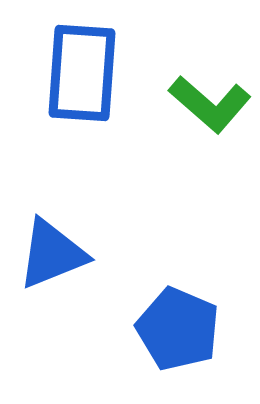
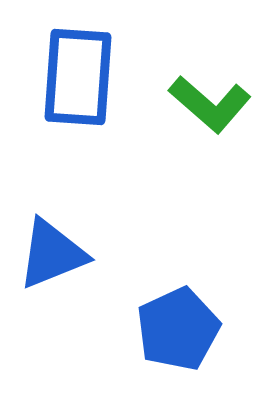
blue rectangle: moved 4 px left, 4 px down
blue pentagon: rotated 24 degrees clockwise
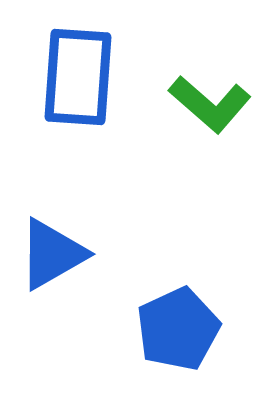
blue triangle: rotated 8 degrees counterclockwise
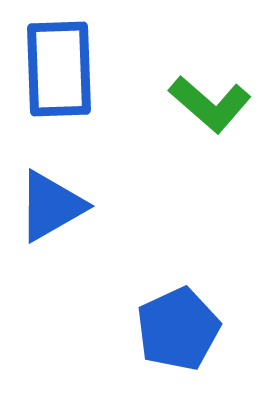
blue rectangle: moved 19 px left, 8 px up; rotated 6 degrees counterclockwise
blue triangle: moved 1 px left, 48 px up
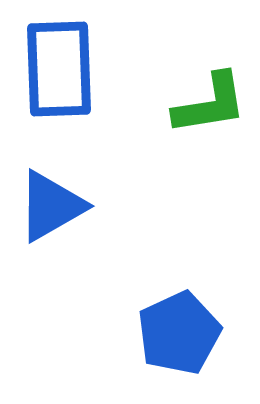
green L-shape: rotated 50 degrees counterclockwise
blue pentagon: moved 1 px right, 4 px down
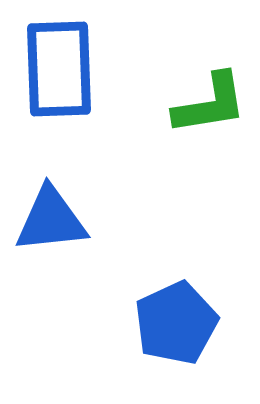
blue triangle: moved 14 px down; rotated 24 degrees clockwise
blue pentagon: moved 3 px left, 10 px up
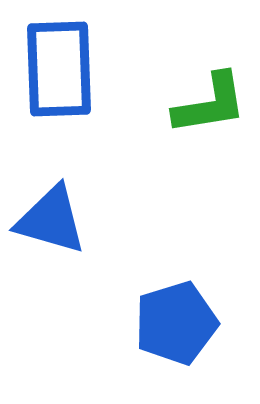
blue triangle: rotated 22 degrees clockwise
blue pentagon: rotated 8 degrees clockwise
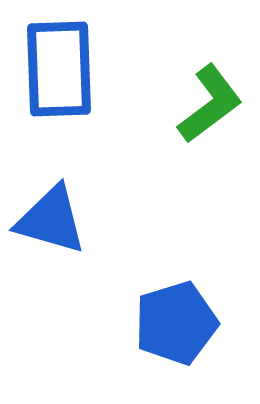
green L-shape: rotated 28 degrees counterclockwise
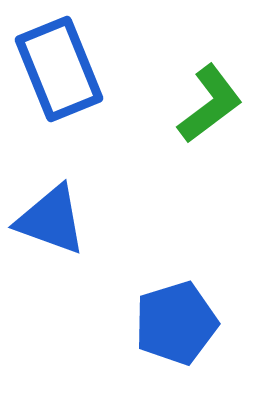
blue rectangle: rotated 20 degrees counterclockwise
blue triangle: rotated 4 degrees clockwise
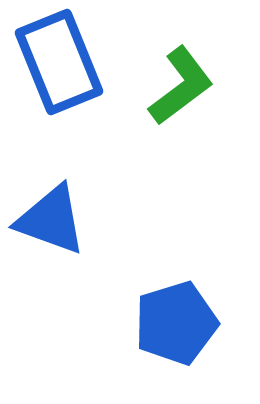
blue rectangle: moved 7 px up
green L-shape: moved 29 px left, 18 px up
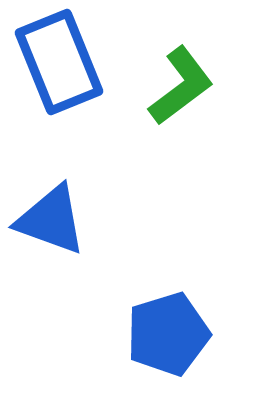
blue pentagon: moved 8 px left, 11 px down
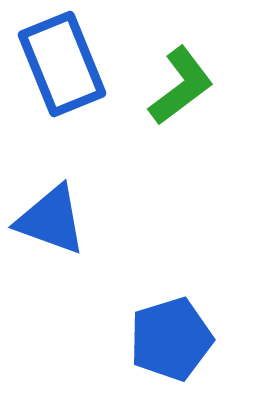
blue rectangle: moved 3 px right, 2 px down
blue pentagon: moved 3 px right, 5 px down
